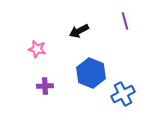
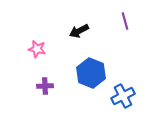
blue cross: moved 2 px down
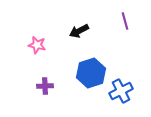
pink star: moved 4 px up
blue hexagon: rotated 20 degrees clockwise
blue cross: moved 2 px left, 5 px up
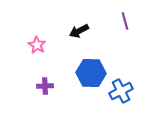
pink star: rotated 18 degrees clockwise
blue hexagon: rotated 20 degrees clockwise
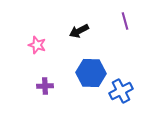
pink star: rotated 12 degrees counterclockwise
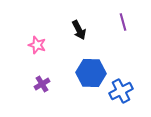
purple line: moved 2 px left, 1 px down
black arrow: moved 1 px up; rotated 90 degrees counterclockwise
purple cross: moved 3 px left, 2 px up; rotated 28 degrees counterclockwise
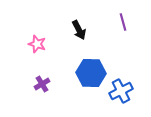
pink star: moved 1 px up
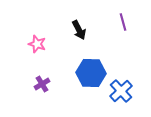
blue cross: rotated 15 degrees counterclockwise
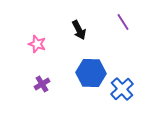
purple line: rotated 18 degrees counterclockwise
blue cross: moved 1 px right, 2 px up
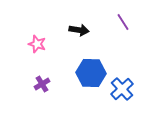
black arrow: rotated 54 degrees counterclockwise
